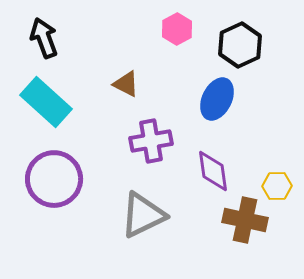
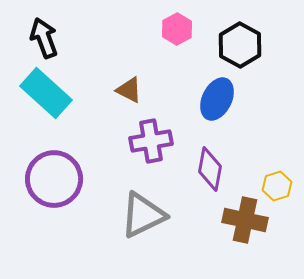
black hexagon: rotated 6 degrees counterclockwise
brown triangle: moved 3 px right, 6 px down
cyan rectangle: moved 9 px up
purple diamond: moved 3 px left, 2 px up; rotated 18 degrees clockwise
yellow hexagon: rotated 16 degrees counterclockwise
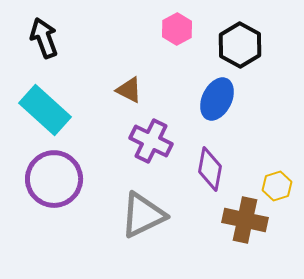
cyan rectangle: moved 1 px left, 17 px down
purple cross: rotated 36 degrees clockwise
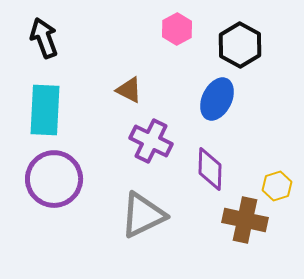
cyan rectangle: rotated 51 degrees clockwise
purple diamond: rotated 9 degrees counterclockwise
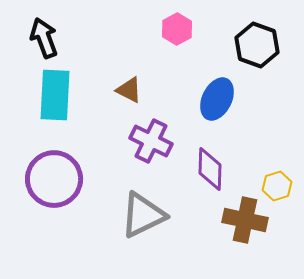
black hexagon: moved 17 px right; rotated 9 degrees counterclockwise
cyan rectangle: moved 10 px right, 15 px up
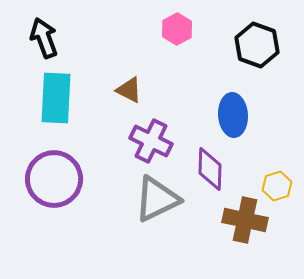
cyan rectangle: moved 1 px right, 3 px down
blue ellipse: moved 16 px right, 16 px down; rotated 30 degrees counterclockwise
gray triangle: moved 14 px right, 16 px up
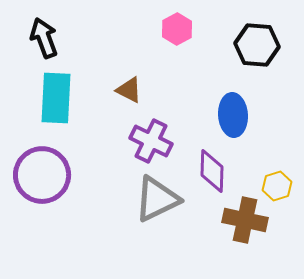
black hexagon: rotated 15 degrees counterclockwise
purple diamond: moved 2 px right, 2 px down
purple circle: moved 12 px left, 4 px up
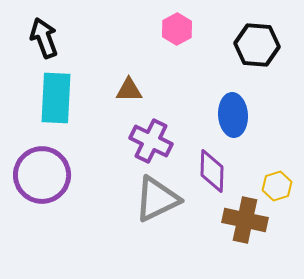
brown triangle: rotated 28 degrees counterclockwise
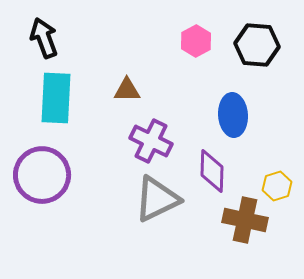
pink hexagon: moved 19 px right, 12 px down
brown triangle: moved 2 px left
